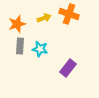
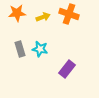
yellow arrow: moved 1 px left, 1 px up
orange star: moved 11 px up; rotated 12 degrees clockwise
gray rectangle: moved 3 px down; rotated 21 degrees counterclockwise
purple rectangle: moved 1 px left, 1 px down
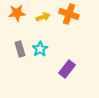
cyan star: rotated 28 degrees clockwise
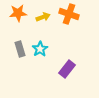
orange star: moved 1 px right
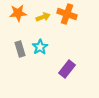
orange cross: moved 2 px left
cyan star: moved 2 px up
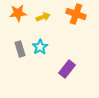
orange cross: moved 9 px right
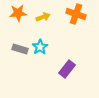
gray rectangle: rotated 56 degrees counterclockwise
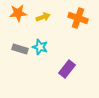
orange cross: moved 2 px right, 4 px down
cyan star: rotated 21 degrees counterclockwise
